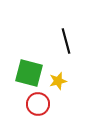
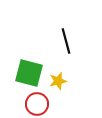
red circle: moved 1 px left
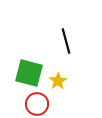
yellow star: rotated 18 degrees counterclockwise
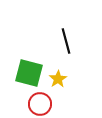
yellow star: moved 2 px up
red circle: moved 3 px right
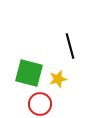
black line: moved 4 px right, 5 px down
yellow star: rotated 18 degrees clockwise
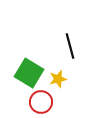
green square: rotated 16 degrees clockwise
red circle: moved 1 px right, 2 px up
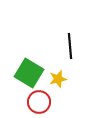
black line: rotated 10 degrees clockwise
red circle: moved 2 px left
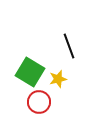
black line: moved 1 px left; rotated 15 degrees counterclockwise
green square: moved 1 px right, 1 px up
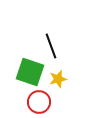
black line: moved 18 px left
green square: rotated 12 degrees counterclockwise
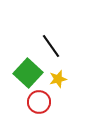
black line: rotated 15 degrees counterclockwise
green square: moved 2 px left, 1 px down; rotated 24 degrees clockwise
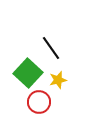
black line: moved 2 px down
yellow star: moved 1 px down
